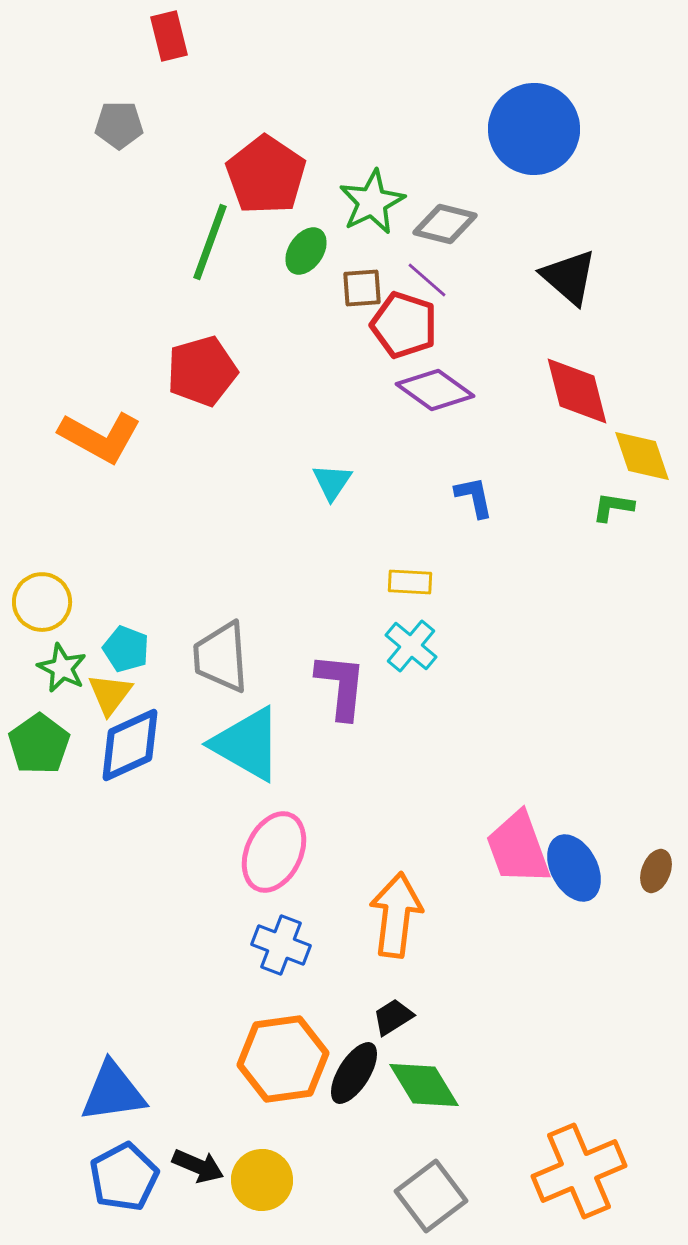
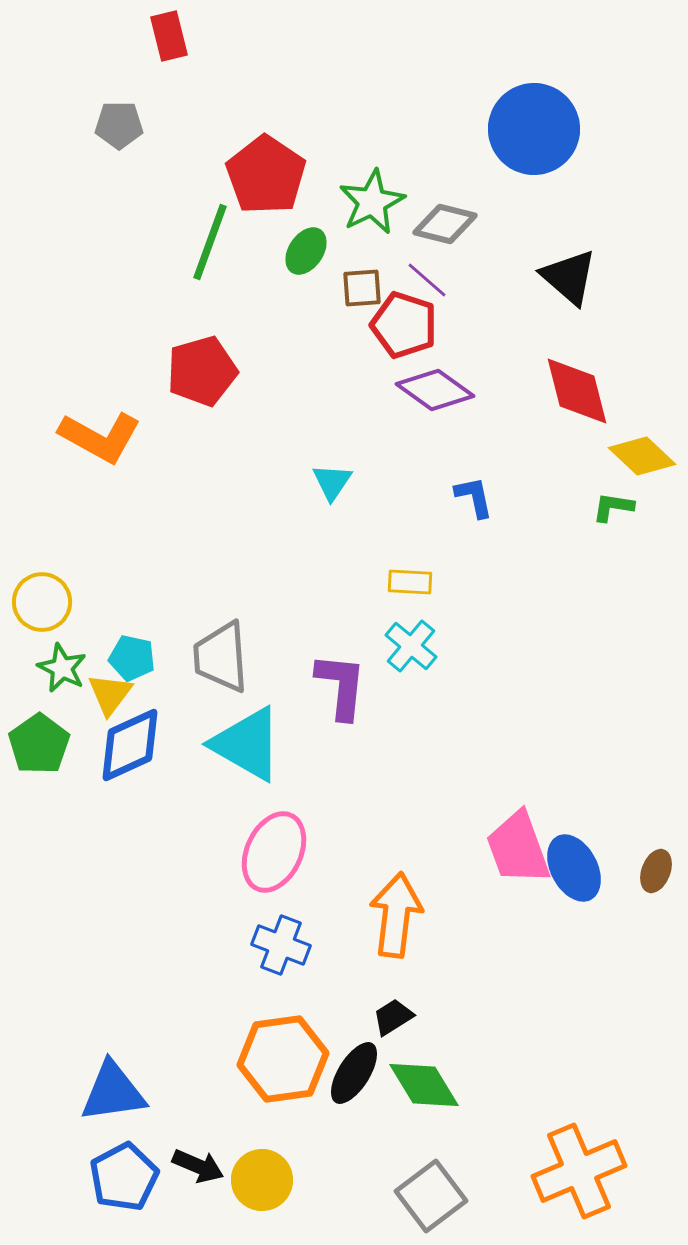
yellow diamond at (642, 456): rotated 28 degrees counterclockwise
cyan pentagon at (126, 649): moved 6 px right, 9 px down; rotated 9 degrees counterclockwise
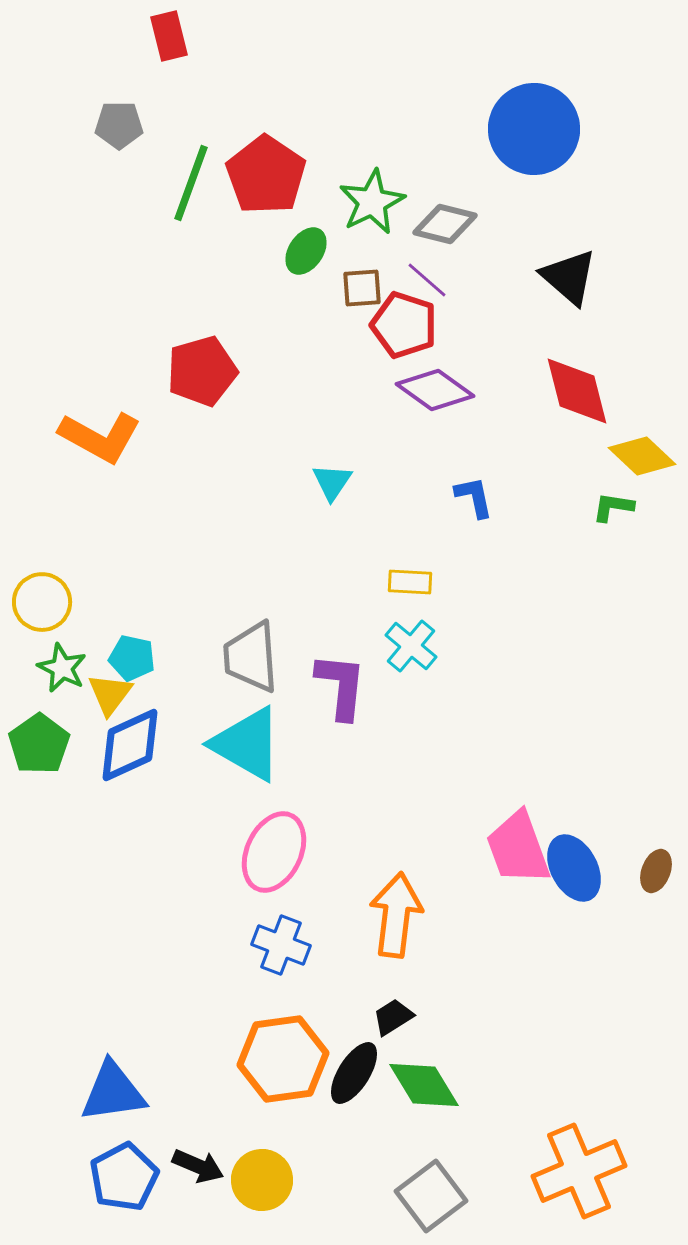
green line at (210, 242): moved 19 px left, 59 px up
gray trapezoid at (221, 657): moved 30 px right
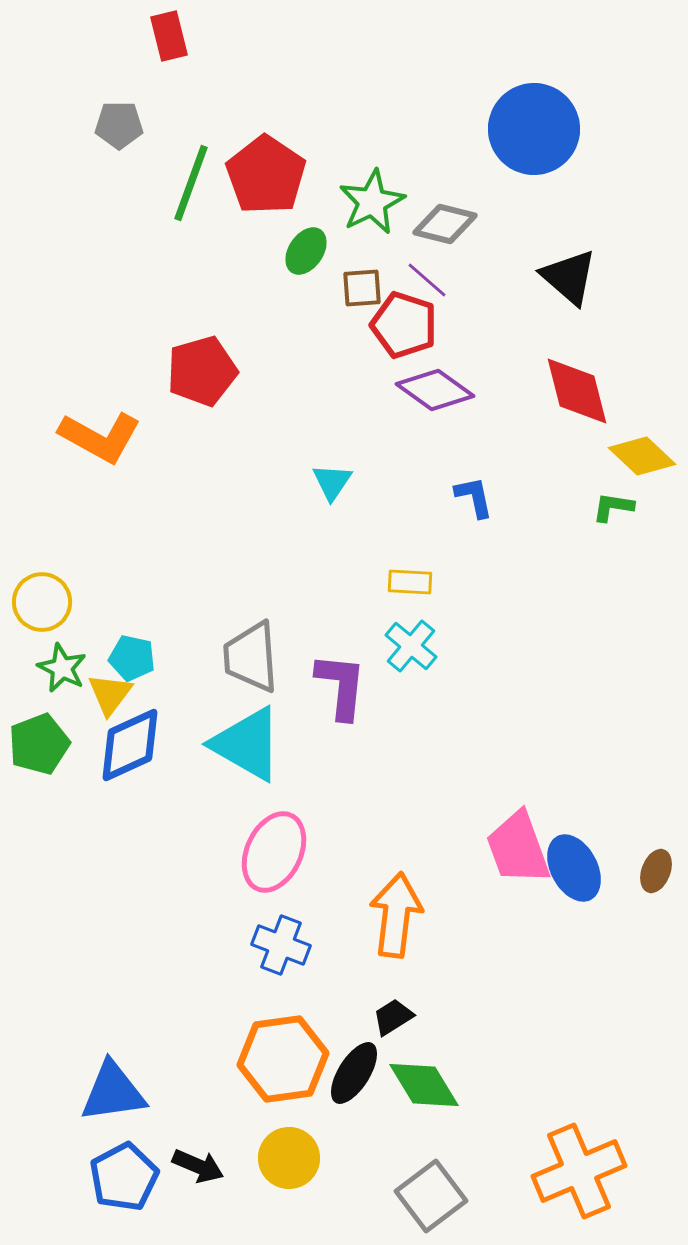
green pentagon at (39, 744): rotated 14 degrees clockwise
yellow circle at (262, 1180): moved 27 px right, 22 px up
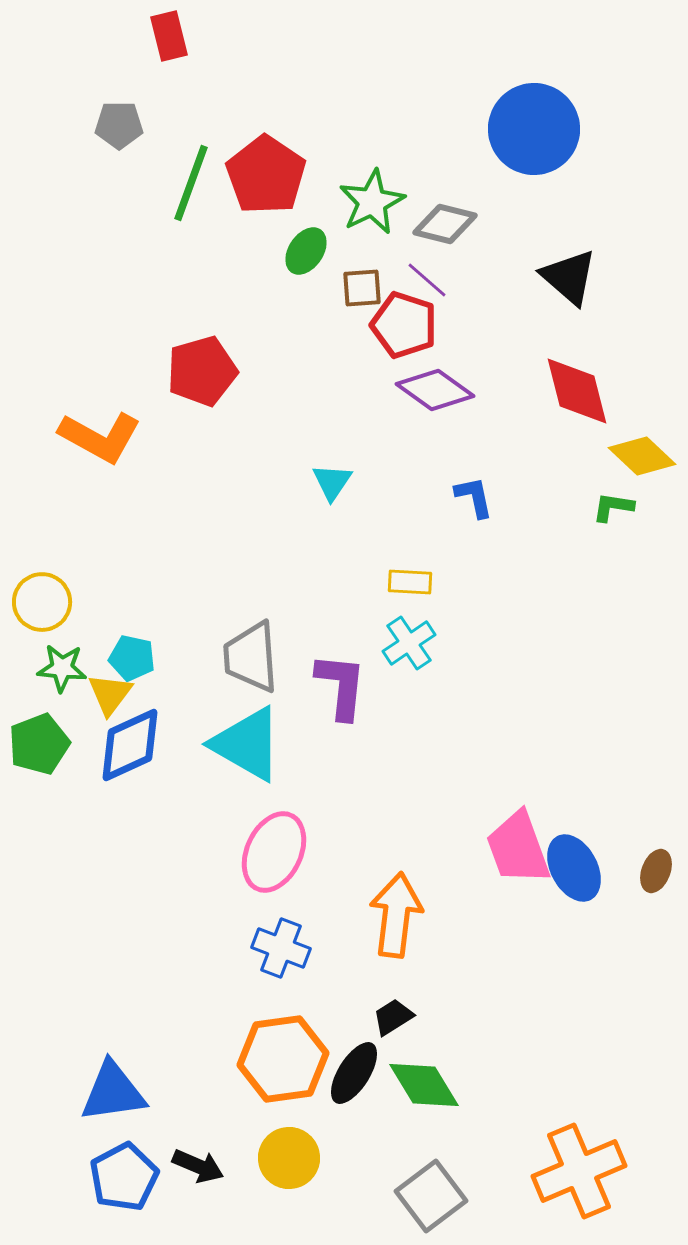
cyan cross at (411, 646): moved 2 px left, 3 px up; rotated 16 degrees clockwise
green star at (62, 668): rotated 21 degrees counterclockwise
blue cross at (281, 945): moved 3 px down
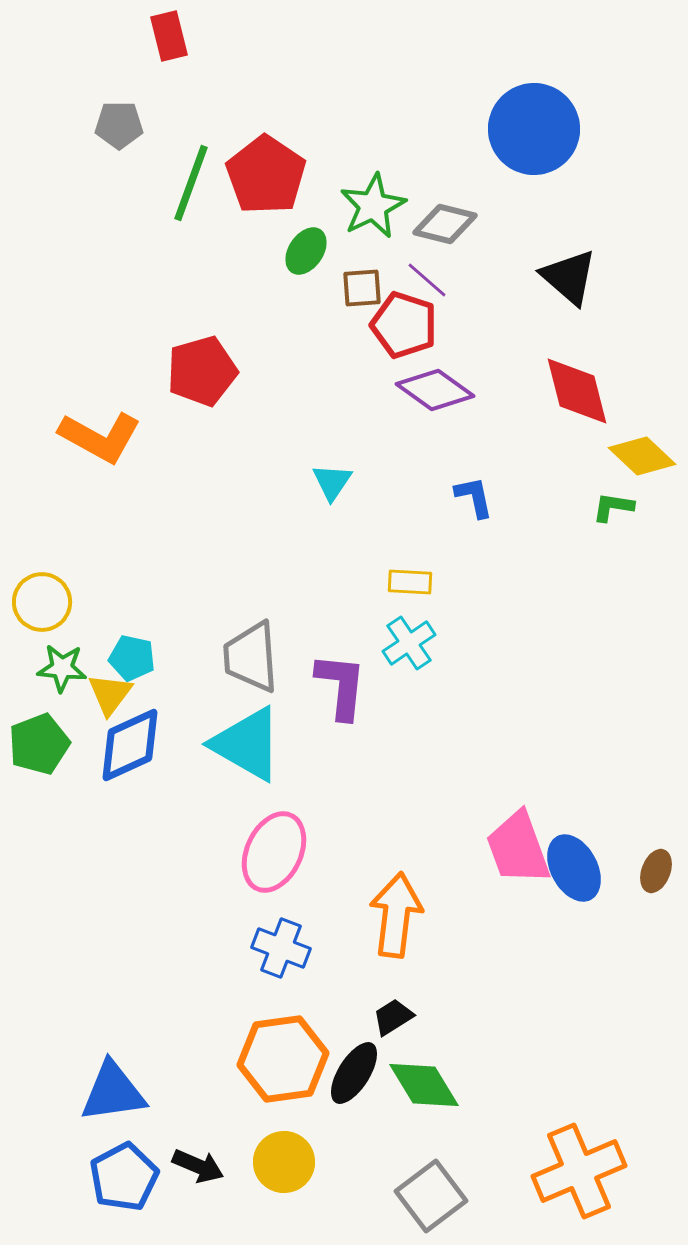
green star at (372, 202): moved 1 px right, 4 px down
yellow circle at (289, 1158): moved 5 px left, 4 px down
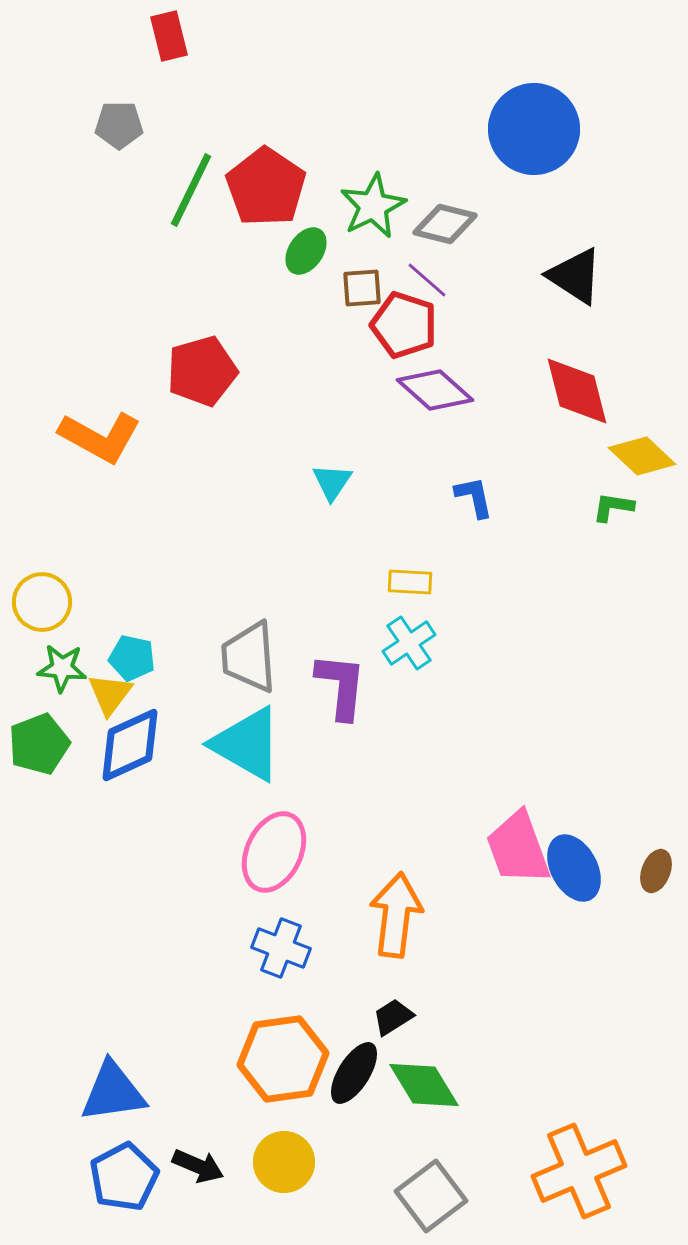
red pentagon at (266, 175): moved 12 px down
green line at (191, 183): moved 7 px down; rotated 6 degrees clockwise
black triangle at (569, 277): moved 6 px right, 1 px up; rotated 8 degrees counterclockwise
purple diamond at (435, 390): rotated 6 degrees clockwise
gray trapezoid at (251, 657): moved 2 px left
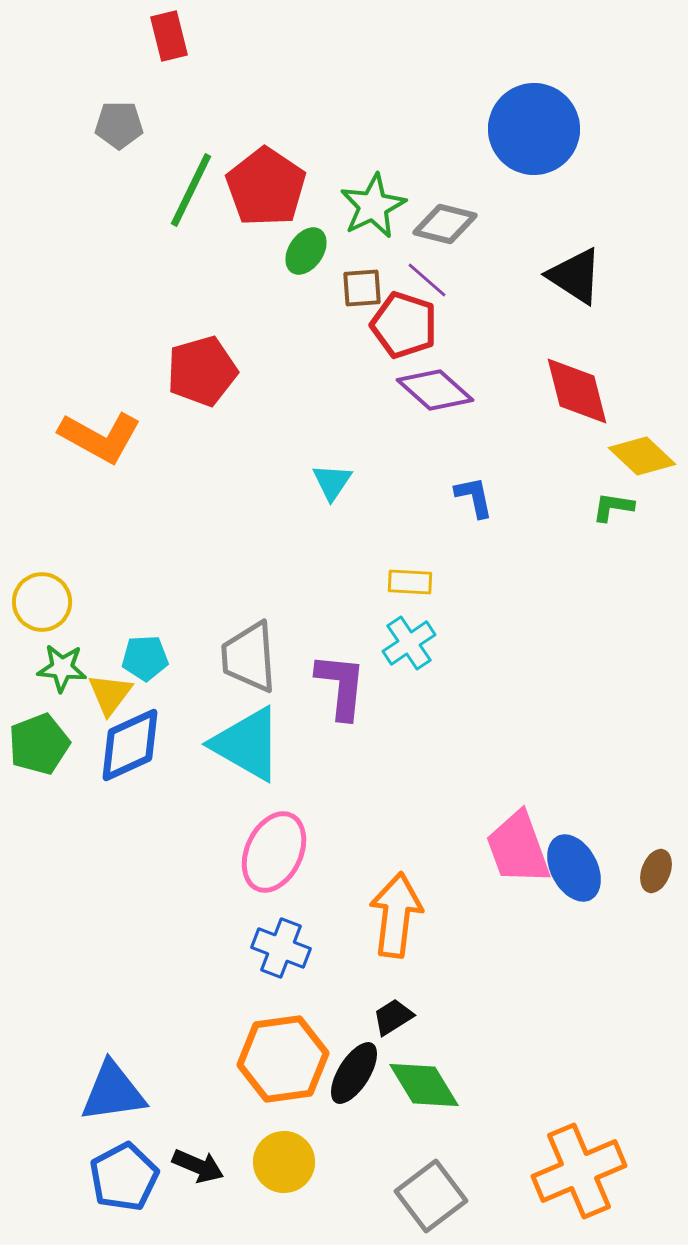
cyan pentagon at (132, 658): moved 13 px right; rotated 15 degrees counterclockwise
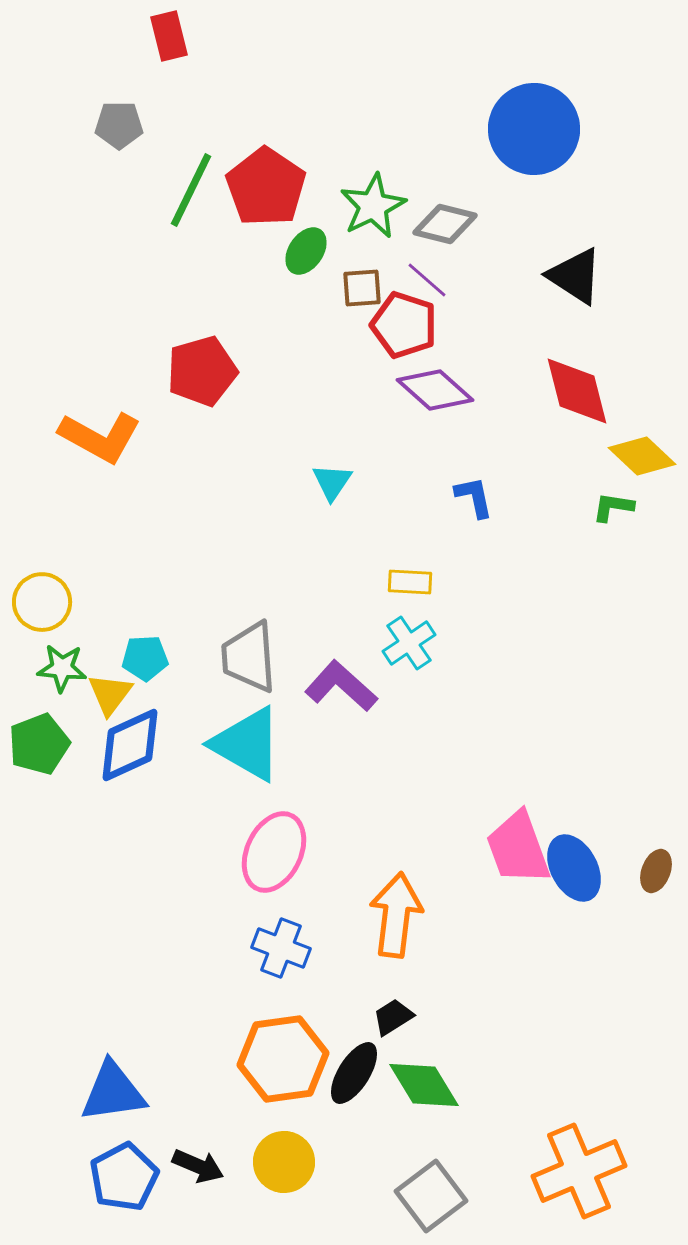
purple L-shape at (341, 686): rotated 54 degrees counterclockwise
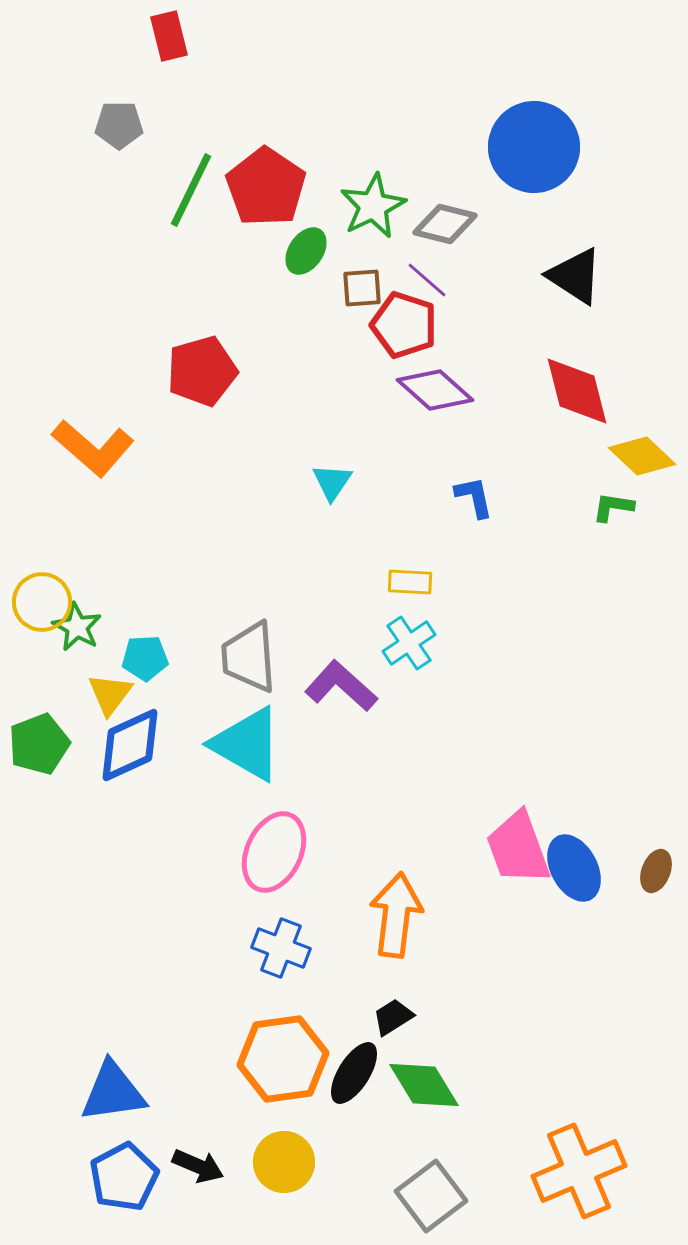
blue circle at (534, 129): moved 18 px down
orange L-shape at (100, 437): moved 7 px left, 11 px down; rotated 12 degrees clockwise
green star at (62, 668): moved 15 px right, 41 px up; rotated 24 degrees clockwise
